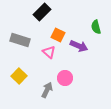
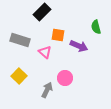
orange square: rotated 16 degrees counterclockwise
pink triangle: moved 4 px left
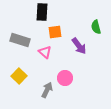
black rectangle: rotated 42 degrees counterclockwise
orange square: moved 3 px left, 3 px up; rotated 16 degrees counterclockwise
purple arrow: rotated 30 degrees clockwise
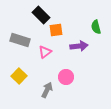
black rectangle: moved 1 px left, 3 px down; rotated 48 degrees counterclockwise
orange square: moved 1 px right, 2 px up
purple arrow: rotated 60 degrees counterclockwise
pink triangle: rotated 40 degrees clockwise
pink circle: moved 1 px right, 1 px up
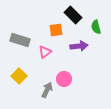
black rectangle: moved 32 px right
pink circle: moved 2 px left, 2 px down
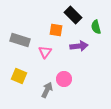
orange square: rotated 16 degrees clockwise
pink triangle: rotated 16 degrees counterclockwise
yellow square: rotated 21 degrees counterclockwise
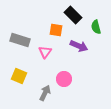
purple arrow: rotated 30 degrees clockwise
gray arrow: moved 2 px left, 3 px down
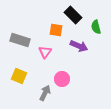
pink circle: moved 2 px left
